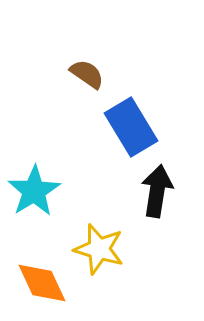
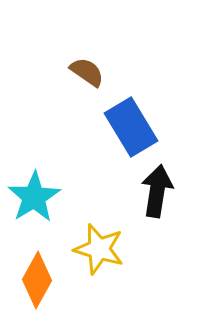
brown semicircle: moved 2 px up
cyan star: moved 6 px down
orange diamond: moved 5 px left, 3 px up; rotated 54 degrees clockwise
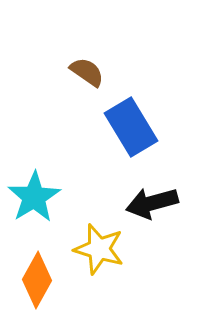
black arrow: moved 5 px left, 12 px down; rotated 114 degrees counterclockwise
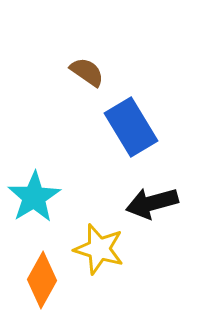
orange diamond: moved 5 px right
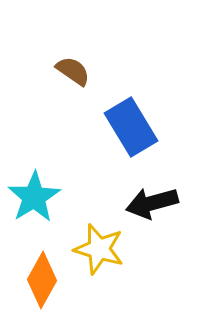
brown semicircle: moved 14 px left, 1 px up
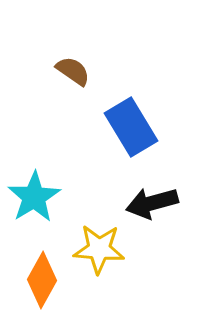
yellow star: rotated 12 degrees counterclockwise
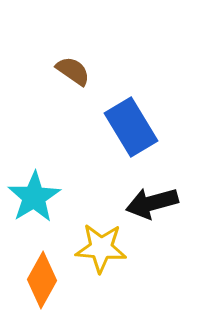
yellow star: moved 2 px right, 1 px up
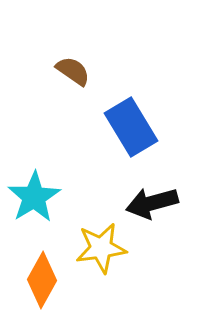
yellow star: rotated 12 degrees counterclockwise
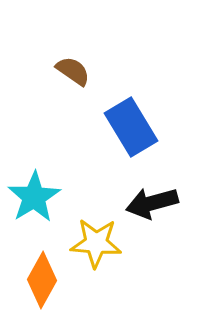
yellow star: moved 5 px left, 5 px up; rotated 12 degrees clockwise
